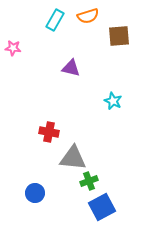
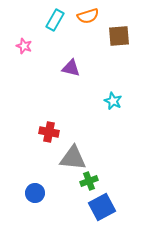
pink star: moved 11 px right, 2 px up; rotated 14 degrees clockwise
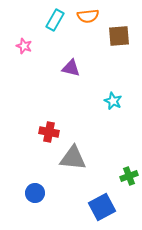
orange semicircle: rotated 10 degrees clockwise
green cross: moved 40 px right, 5 px up
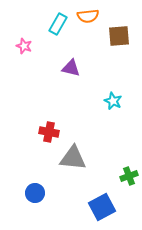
cyan rectangle: moved 3 px right, 4 px down
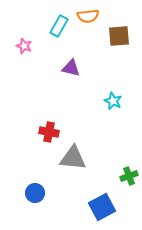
cyan rectangle: moved 1 px right, 2 px down
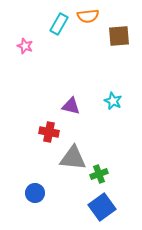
cyan rectangle: moved 2 px up
pink star: moved 1 px right
purple triangle: moved 38 px down
green cross: moved 30 px left, 2 px up
blue square: rotated 8 degrees counterclockwise
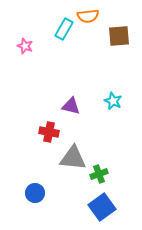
cyan rectangle: moved 5 px right, 5 px down
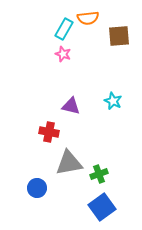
orange semicircle: moved 2 px down
pink star: moved 38 px right, 8 px down
gray triangle: moved 4 px left, 5 px down; rotated 16 degrees counterclockwise
blue circle: moved 2 px right, 5 px up
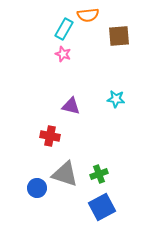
orange semicircle: moved 3 px up
cyan star: moved 3 px right, 2 px up; rotated 18 degrees counterclockwise
red cross: moved 1 px right, 4 px down
gray triangle: moved 4 px left, 11 px down; rotated 28 degrees clockwise
blue square: rotated 8 degrees clockwise
